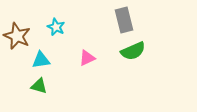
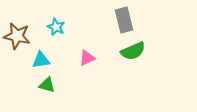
brown star: rotated 12 degrees counterclockwise
green triangle: moved 8 px right, 1 px up
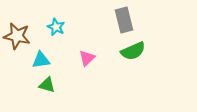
pink triangle: rotated 18 degrees counterclockwise
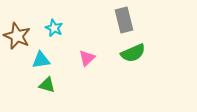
cyan star: moved 2 px left, 1 px down
brown star: rotated 12 degrees clockwise
green semicircle: moved 2 px down
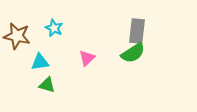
gray rectangle: moved 13 px right, 11 px down; rotated 20 degrees clockwise
brown star: rotated 12 degrees counterclockwise
green semicircle: rotated 10 degrees counterclockwise
cyan triangle: moved 1 px left, 2 px down
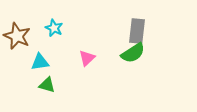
brown star: rotated 12 degrees clockwise
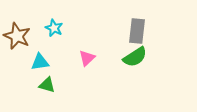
green semicircle: moved 2 px right, 4 px down
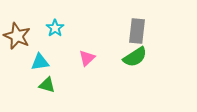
cyan star: moved 1 px right; rotated 12 degrees clockwise
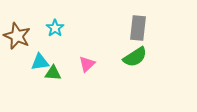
gray rectangle: moved 1 px right, 3 px up
pink triangle: moved 6 px down
green triangle: moved 6 px right, 12 px up; rotated 12 degrees counterclockwise
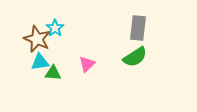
brown star: moved 20 px right, 3 px down
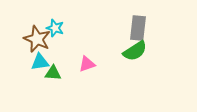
cyan star: rotated 18 degrees counterclockwise
green semicircle: moved 6 px up
pink triangle: rotated 24 degrees clockwise
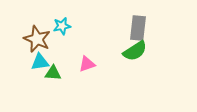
cyan star: moved 7 px right, 2 px up; rotated 30 degrees counterclockwise
